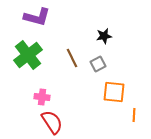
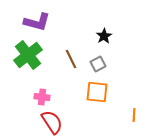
purple L-shape: moved 5 px down
black star: rotated 21 degrees counterclockwise
brown line: moved 1 px left, 1 px down
orange square: moved 17 px left
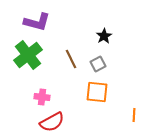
red semicircle: rotated 95 degrees clockwise
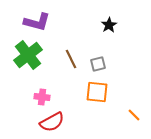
black star: moved 5 px right, 11 px up
gray square: rotated 14 degrees clockwise
orange line: rotated 48 degrees counterclockwise
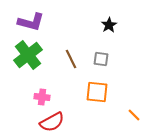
purple L-shape: moved 6 px left
gray square: moved 3 px right, 5 px up; rotated 21 degrees clockwise
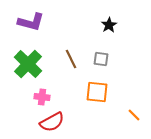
green cross: moved 9 px down; rotated 8 degrees counterclockwise
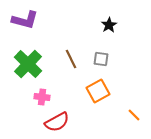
purple L-shape: moved 6 px left, 2 px up
orange square: moved 1 px right, 1 px up; rotated 35 degrees counterclockwise
red semicircle: moved 5 px right
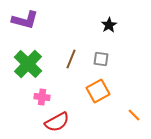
brown line: rotated 48 degrees clockwise
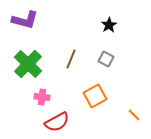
gray square: moved 5 px right; rotated 21 degrees clockwise
orange square: moved 3 px left, 5 px down
